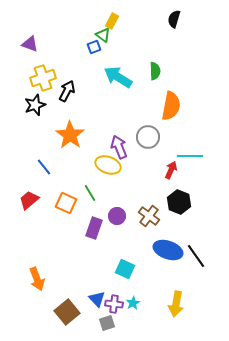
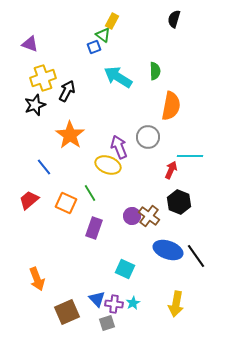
purple circle: moved 15 px right
brown square: rotated 15 degrees clockwise
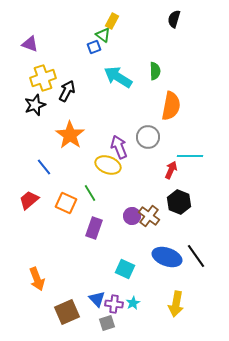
blue ellipse: moved 1 px left, 7 px down
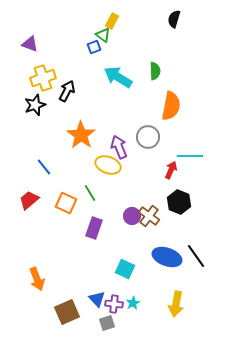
orange star: moved 11 px right
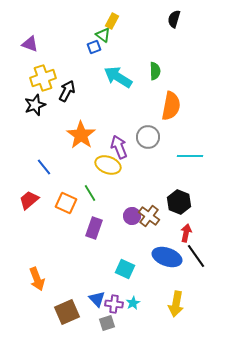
red arrow: moved 15 px right, 63 px down; rotated 12 degrees counterclockwise
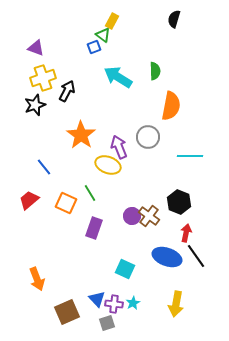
purple triangle: moved 6 px right, 4 px down
